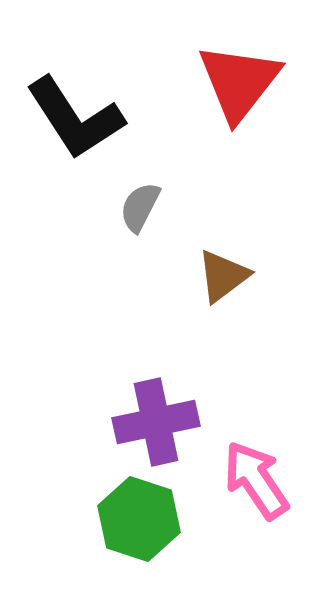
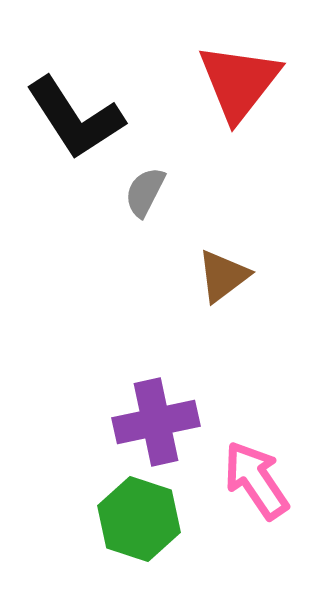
gray semicircle: moved 5 px right, 15 px up
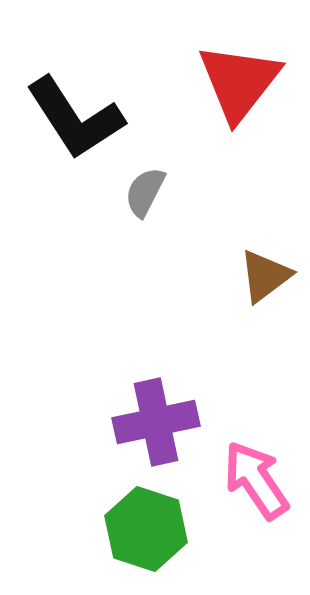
brown triangle: moved 42 px right
green hexagon: moved 7 px right, 10 px down
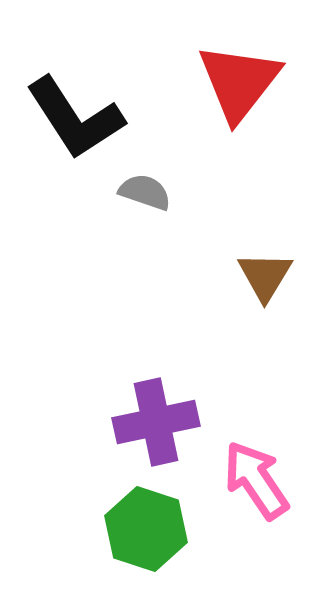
gray semicircle: rotated 82 degrees clockwise
brown triangle: rotated 22 degrees counterclockwise
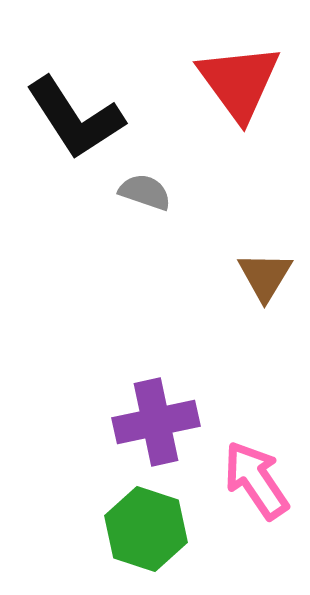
red triangle: rotated 14 degrees counterclockwise
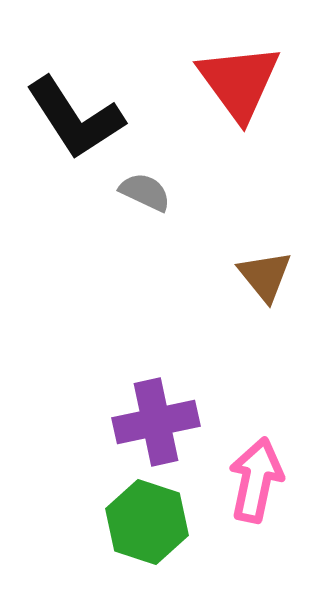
gray semicircle: rotated 6 degrees clockwise
brown triangle: rotated 10 degrees counterclockwise
pink arrow: rotated 46 degrees clockwise
green hexagon: moved 1 px right, 7 px up
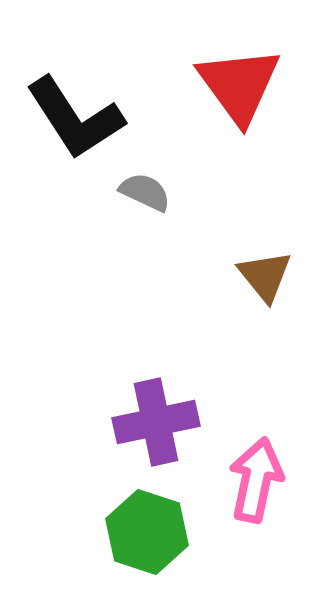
red triangle: moved 3 px down
green hexagon: moved 10 px down
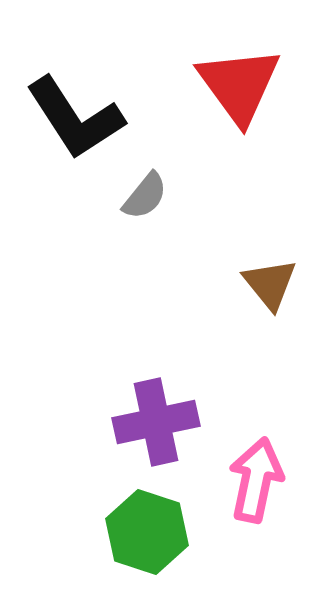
gray semicircle: moved 4 px down; rotated 104 degrees clockwise
brown triangle: moved 5 px right, 8 px down
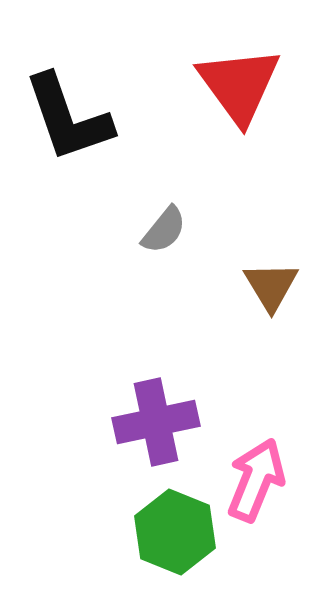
black L-shape: moved 7 px left; rotated 14 degrees clockwise
gray semicircle: moved 19 px right, 34 px down
brown triangle: moved 1 px right, 2 px down; rotated 8 degrees clockwise
pink arrow: rotated 10 degrees clockwise
green hexagon: moved 28 px right; rotated 4 degrees clockwise
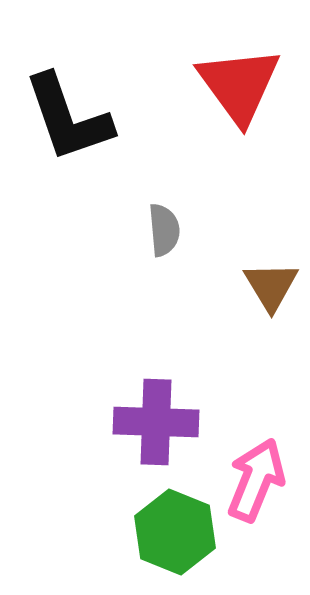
gray semicircle: rotated 44 degrees counterclockwise
purple cross: rotated 14 degrees clockwise
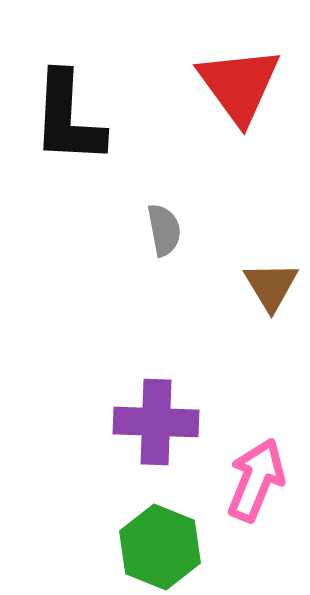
black L-shape: rotated 22 degrees clockwise
gray semicircle: rotated 6 degrees counterclockwise
green hexagon: moved 15 px left, 15 px down
